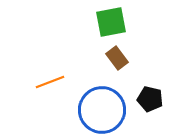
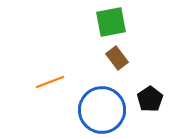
black pentagon: rotated 25 degrees clockwise
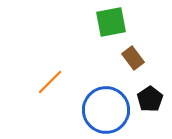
brown rectangle: moved 16 px right
orange line: rotated 24 degrees counterclockwise
blue circle: moved 4 px right
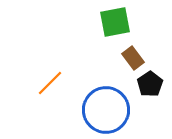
green square: moved 4 px right
orange line: moved 1 px down
black pentagon: moved 15 px up
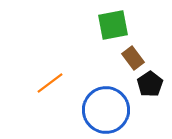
green square: moved 2 px left, 3 px down
orange line: rotated 8 degrees clockwise
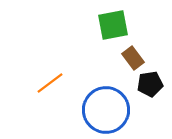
black pentagon: rotated 25 degrees clockwise
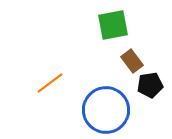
brown rectangle: moved 1 px left, 3 px down
black pentagon: moved 1 px down
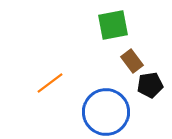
blue circle: moved 2 px down
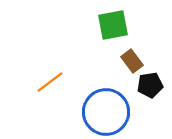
orange line: moved 1 px up
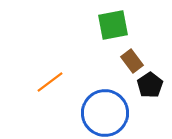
black pentagon: rotated 25 degrees counterclockwise
blue circle: moved 1 px left, 1 px down
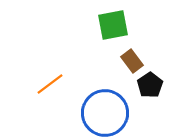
orange line: moved 2 px down
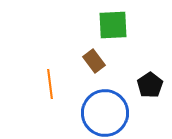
green square: rotated 8 degrees clockwise
brown rectangle: moved 38 px left
orange line: rotated 60 degrees counterclockwise
